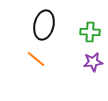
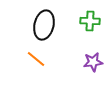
green cross: moved 11 px up
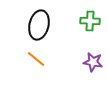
black ellipse: moved 5 px left
purple star: rotated 18 degrees clockwise
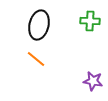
purple star: moved 19 px down
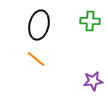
purple star: rotated 18 degrees counterclockwise
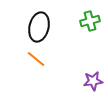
green cross: rotated 18 degrees counterclockwise
black ellipse: moved 2 px down
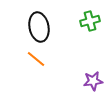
black ellipse: rotated 24 degrees counterclockwise
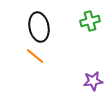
orange line: moved 1 px left, 3 px up
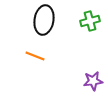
black ellipse: moved 5 px right, 7 px up; rotated 20 degrees clockwise
orange line: rotated 18 degrees counterclockwise
